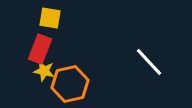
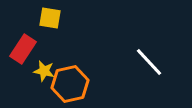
red rectangle: moved 17 px left; rotated 12 degrees clockwise
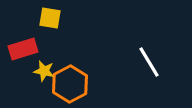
red rectangle: rotated 40 degrees clockwise
white line: rotated 12 degrees clockwise
orange hexagon: rotated 15 degrees counterclockwise
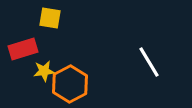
yellow star: rotated 20 degrees counterclockwise
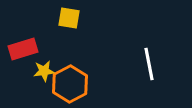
yellow square: moved 19 px right
white line: moved 2 px down; rotated 20 degrees clockwise
